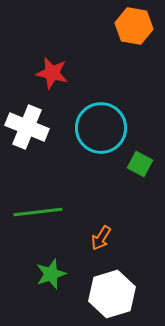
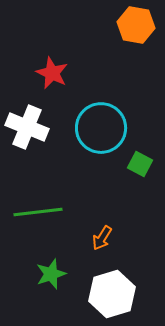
orange hexagon: moved 2 px right, 1 px up
red star: rotated 12 degrees clockwise
orange arrow: moved 1 px right
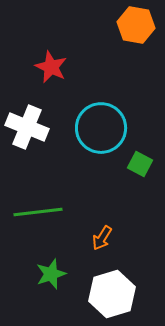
red star: moved 1 px left, 6 px up
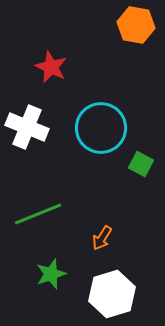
green square: moved 1 px right
green line: moved 2 px down; rotated 15 degrees counterclockwise
